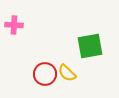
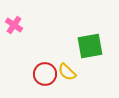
pink cross: rotated 30 degrees clockwise
yellow semicircle: moved 1 px up
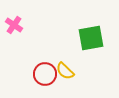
green square: moved 1 px right, 8 px up
yellow semicircle: moved 2 px left, 1 px up
